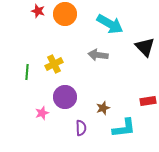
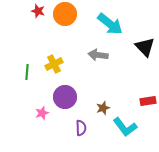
cyan arrow: rotated 8 degrees clockwise
cyan L-shape: moved 1 px right, 1 px up; rotated 60 degrees clockwise
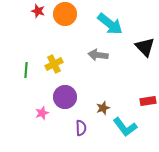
green line: moved 1 px left, 2 px up
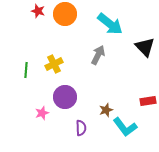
gray arrow: rotated 108 degrees clockwise
brown star: moved 3 px right, 2 px down
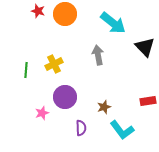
cyan arrow: moved 3 px right, 1 px up
gray arrow: rotated 36 degrees counterclockwise
brown star: moved 2 px left, 3 px up
cyan L-shape: moved 3 px left, 3 px down
